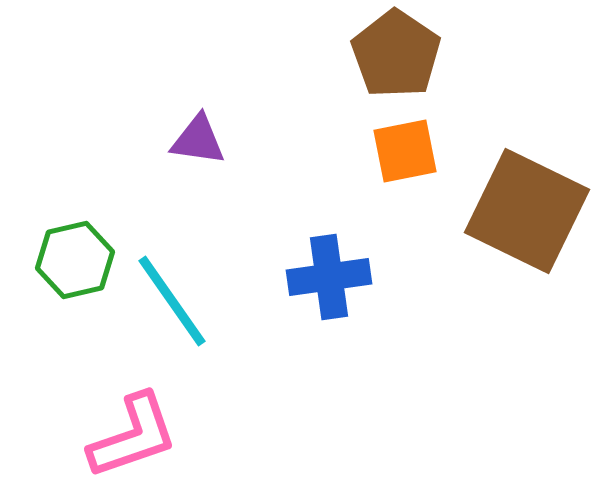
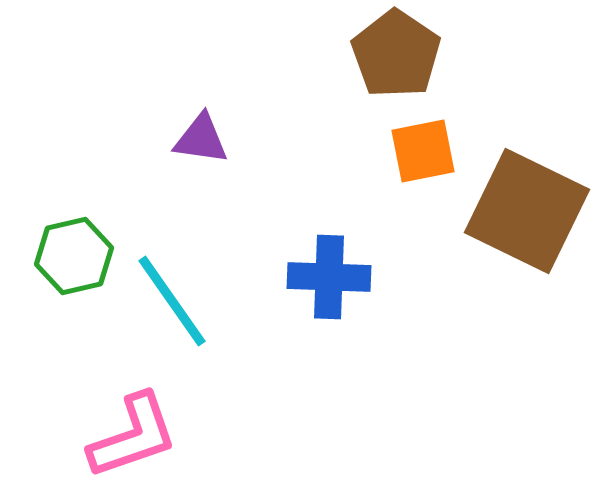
purple triangle: moved 3 px right, 1 px up
orange square: moved 18 px right
green hexagon: moved 1 px left, 4 px up
blue cross: rotated 10 degrees clockwise
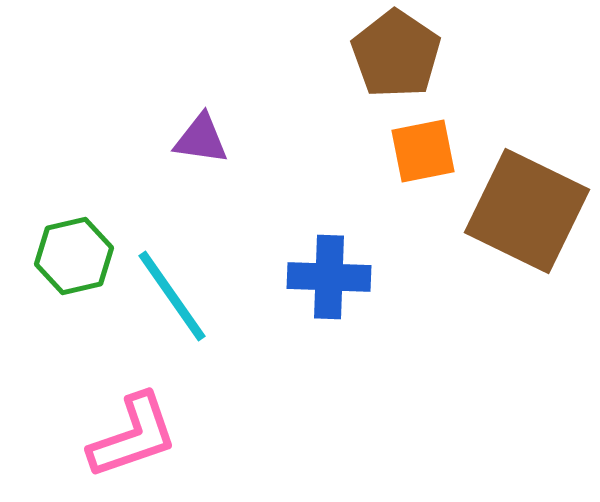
cyan line: moved 5 px up
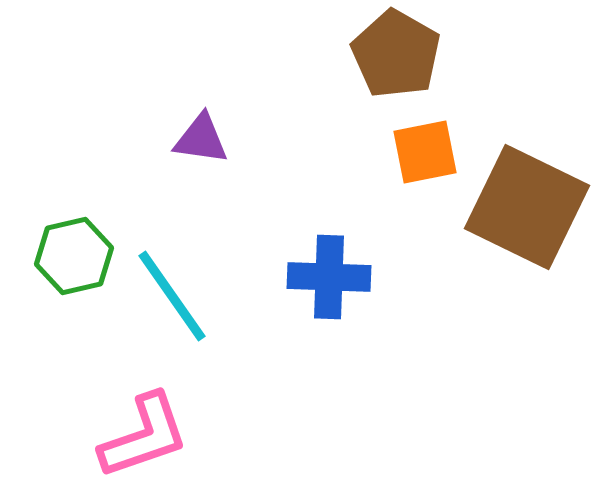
brown pentagon: rotated 4 degrees counterclockwise
orange square: moved 2 px right, 1 px down
brown square: moved 4 px up
pink L-shape: moved 11 px right
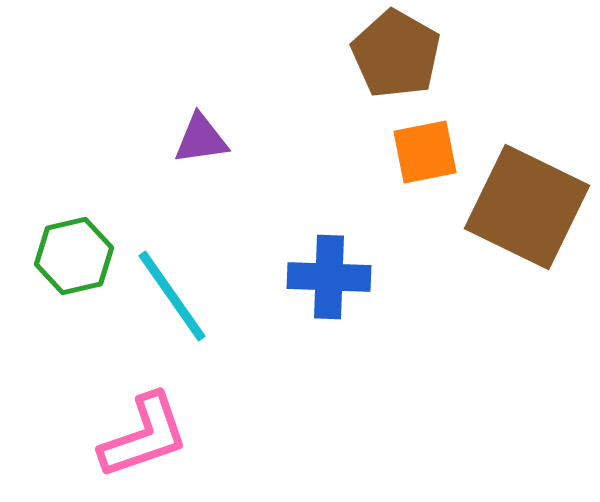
purple triangle: rotated 16 degrees counterclockwise
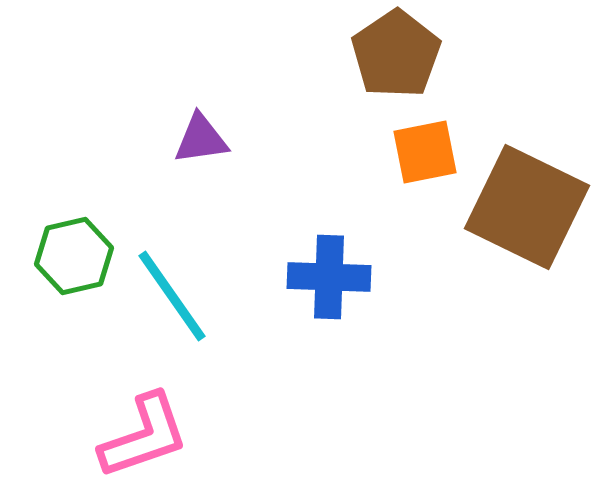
brown pentagon: rotated 8 degrees clockwise
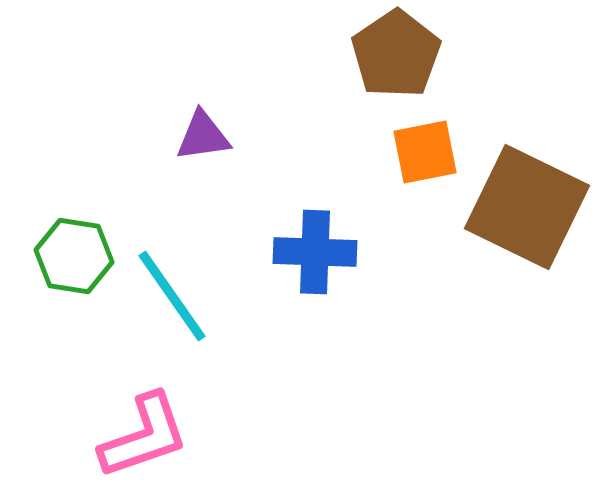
purple triangle: moved 2 px right, 3 px up
green hexagon: rotated 22 degrees clockwise
blue cross: moved 14 px left, 25 px up
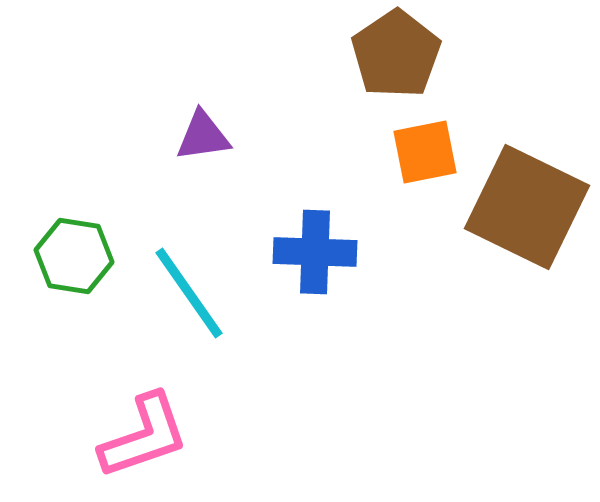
cyan line: moved 17 px right, 3 px up
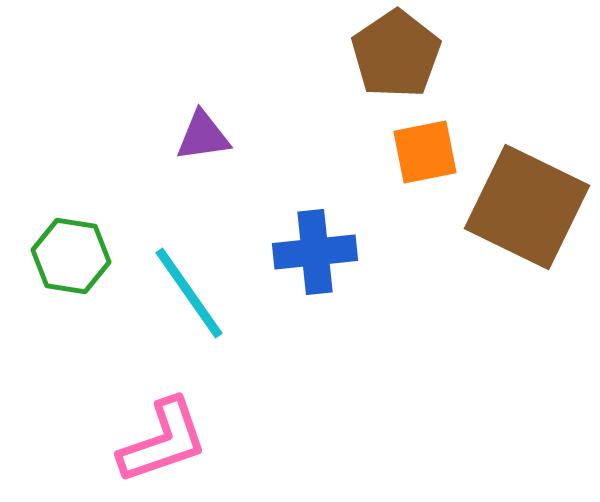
blue cross: rotated 8 degrees counterclockwise
green hexagon: moved 3 px left
pink L-shape: moved 19 px right, 5 px down
